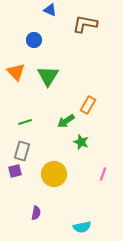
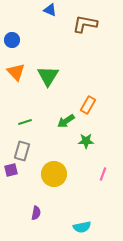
blue circle: moved 22 px left
green star: moved 5 px right, 1 px up; rotated 21 degrees counterclockwise
purple square: moved 4 px left, 1 px up
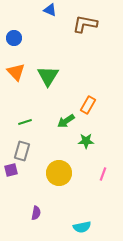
blue circle: moved 2 px right, 2 px up
yellow circle: moved 5 px right, 1 px up
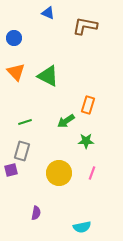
blue triangle: moved 2 px left, 3 px down
brown L-shape: moved 2 px down
green triangle: rotated 35 degrees counterclockwise
orange rectangle: rotated 12 degrees counterclockwise
pink line: moved 11 px left, 1 px up
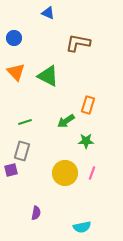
brown L-shape: moved 7 px left, 17 px down
yellow circle: moved 6 px right
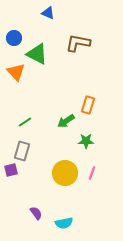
green triangle: moved 11 px left, 22 px up
green line: rotated 16 degrees counterclockwise
purple semicircle: rotated 48 degrees counterclockwise
cyan semicircle: moved 18 px left, 4 px up
